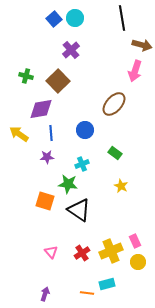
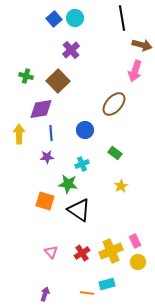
yellow arrow: rotated 54 degrees clockwise
yellow star: rotated 16 degrees clockwise
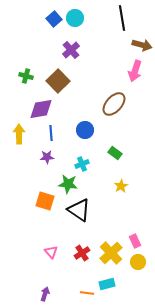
yellow cross: moved 2 px down; rotated 20 degrees counterclockwise
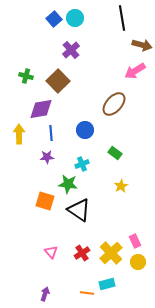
pink arrow: rotated 40 degrees clockwise
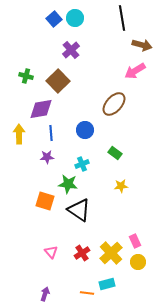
yellow star: rotated 24 degrees clockwise
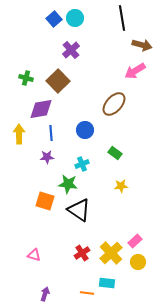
green cross: moved 2 px down
pink rectangle: rotated 72 degrees clockwise
pink triangle: moved 17 px left, 3 px down; rotated 32 degrees counterclockwise
cyan rectangle: moved 1 px up; rotated 21 degrees clockwise
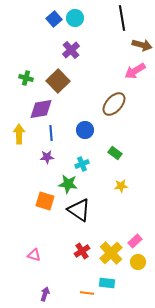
red cross: moved 2 px up
